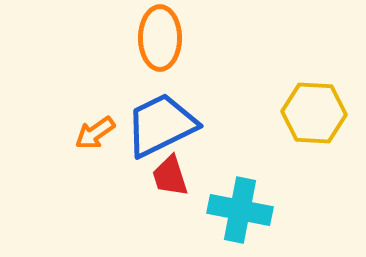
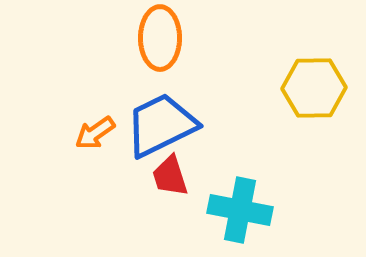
yellow hexagon: moved 25 px up; rotated 4 degrees counterclockwise
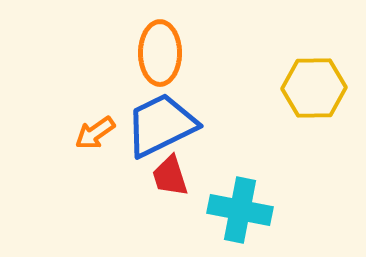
orange ellipse: moved 15 px down
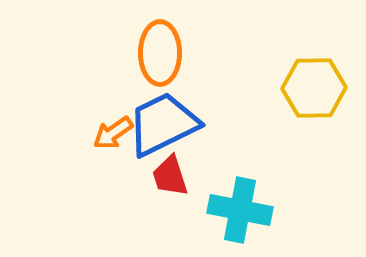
blue trapezoid: moved 2 px right, 1 px up
orange arrow: moved 18 px right
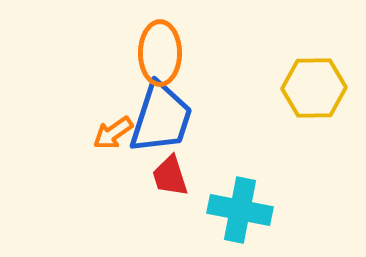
blue trapezoid: moved 2 px left, 6 px up; rotated 134 degrees clockwise
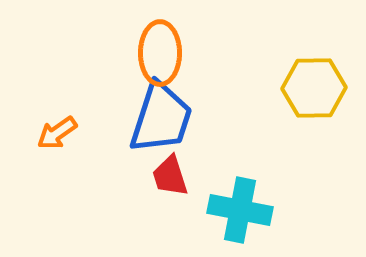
orange arrow: moved 56 px left
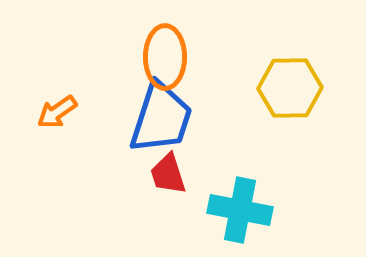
orange ellipse: moved 5 px right, 4 px down
yellow hexagon: moved 24 px left
orange arrow: moved 21 px up
red trapezoid: moved 2 px left, 2 px up
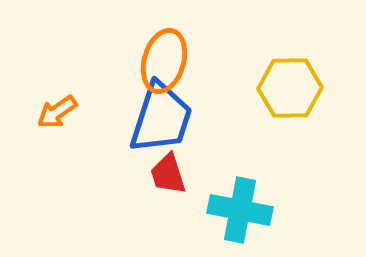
orange ellipse: moved 1 px left, 4 px down; rotated 16 degrees clockwise
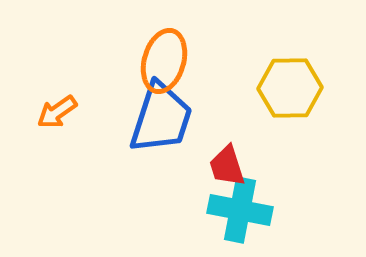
red trapezoid: moved 59 px right, 8 px up
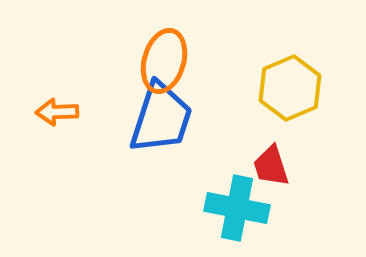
yellow hexagon: rotated 22 degrees counterclockwise
orange arrow: rotated 33 degrees clockwise
red trapezoid: moved 44 px right
cyan cross: moved 3 px left, 2 px up
